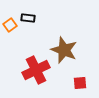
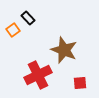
black rectangle: rotated 40 degrees clockwise
orange square: moved 3 px right, 5 px down
red cross: moved 2 px right, 5 px down
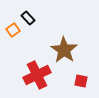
brown star: rotated 12 degrees clockwise
red cross: moved 1 px left
red square: moved 1 px right, 2 px up; rotated 16 degrees clockwise
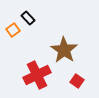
red square: moved 4 px left; rotated 24 degrees clockwise
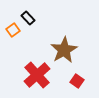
brown star: rotated 8 degrees clockwise
red cross: rotated 16 degrees counterclockwise
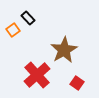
red square: moved 2 px down
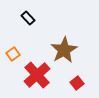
orange square: moved 24 px down
red square: rotated 16 degrees clockwise
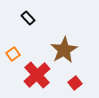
red square: moved 2 px left
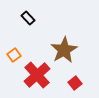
orange square: moved 1 px right, 1 px down
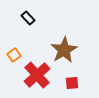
red square: moved 3 px left; rotated 32 degrees clockwise
